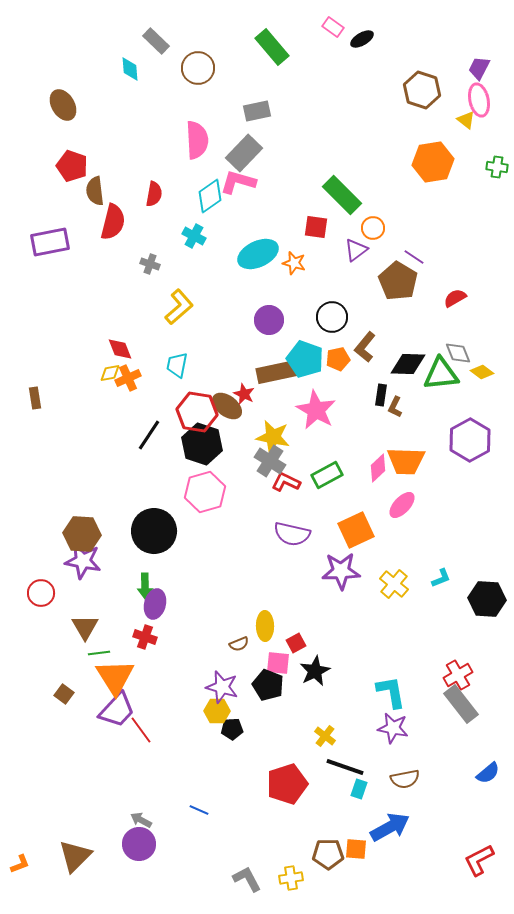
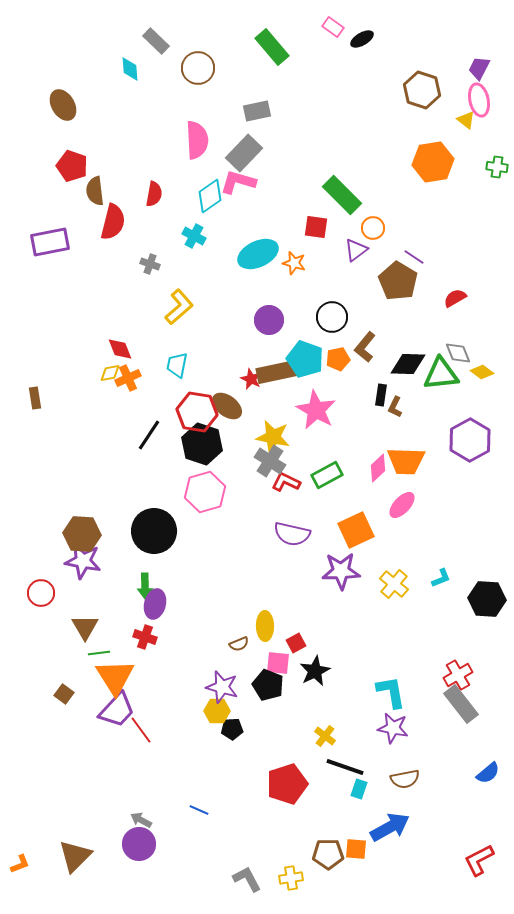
red star at (244, 394): moved 7 px right, 15 px up
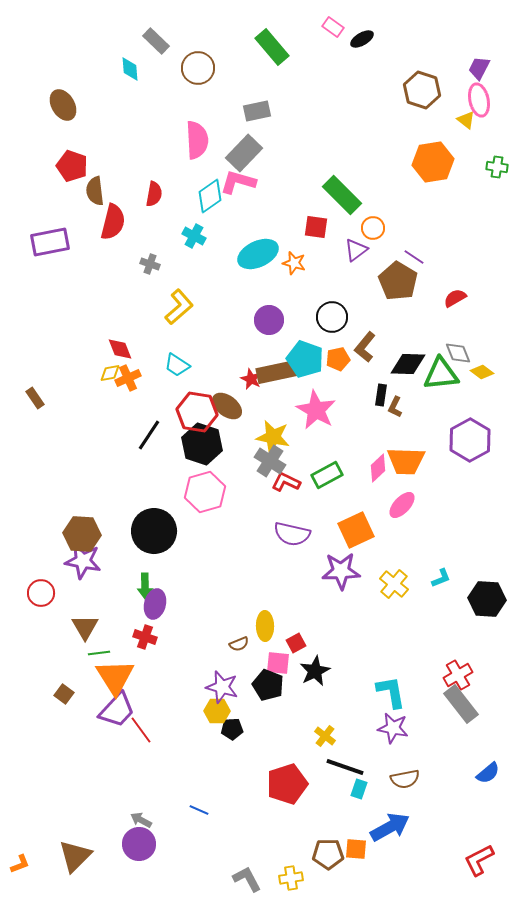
cyan trapezoid at (177, 365): rotated 68 degrees counterclockwise
brown rectangle at (35, 398): rotated 25 degrees counterclockwise
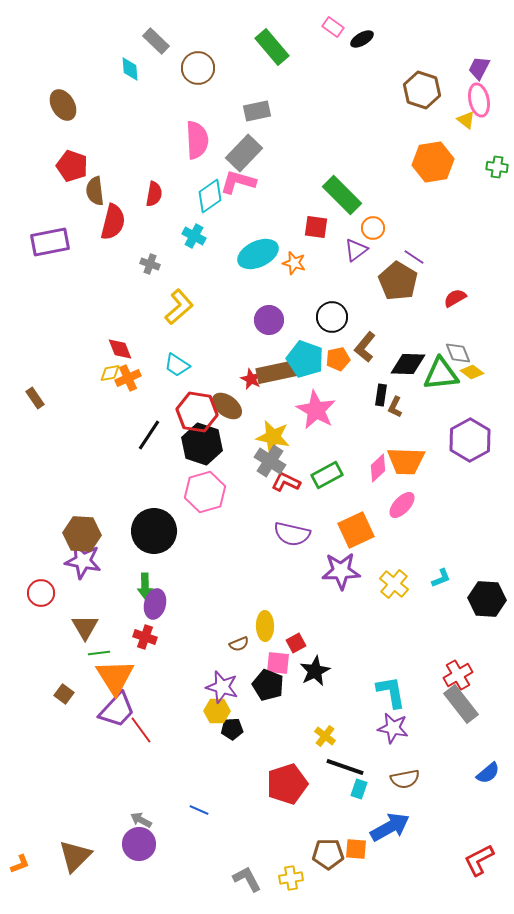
yellow diamond at (482, 372): moved 10 px left
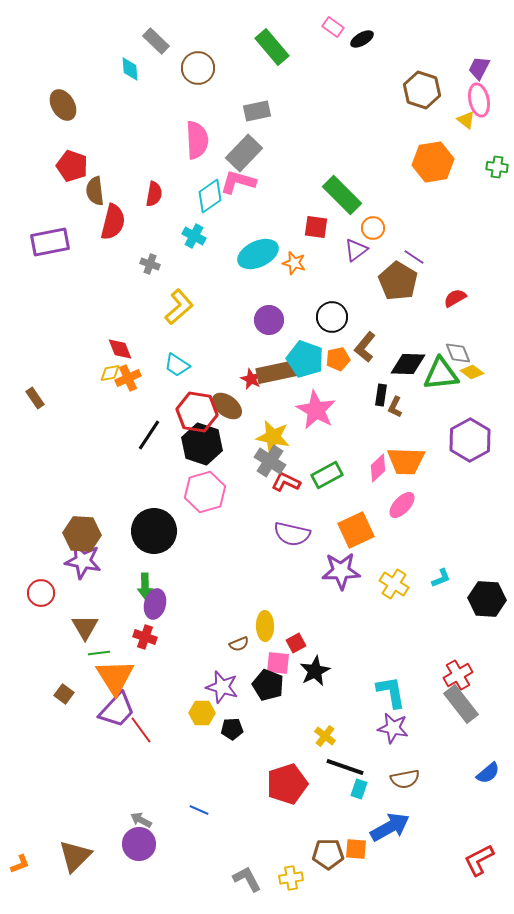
yellow cross at (394, 584): rotated 8 degrees counterclockwise
yellow hexagon at (217, 711): moved 15 px left, 2 px down
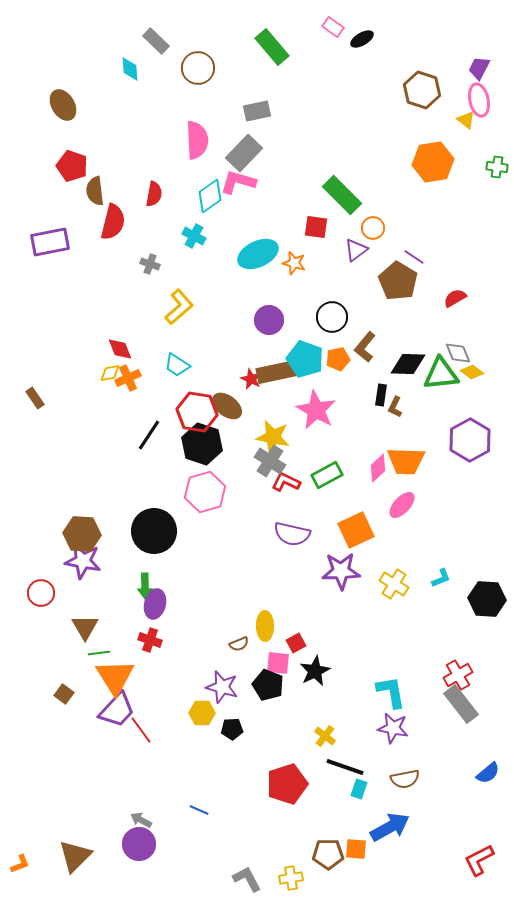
red cross at (145, 637): moved 5 px right, 3 px down
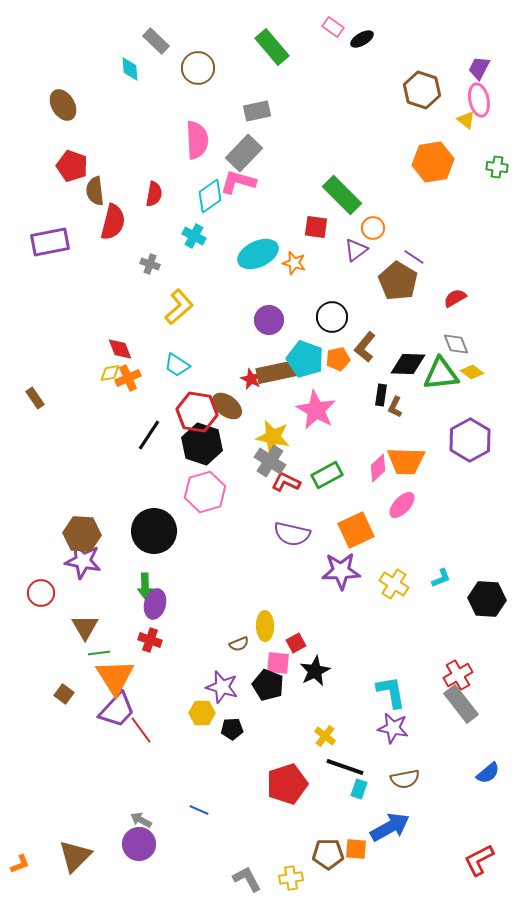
gray diamond at (458, 353): moved 2 px left, 9 px up
